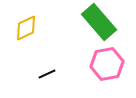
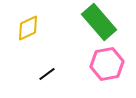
yellow diamond: moved 2 px right
black line: rotated 12 degrees counterclockwise
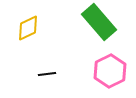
pink hexagon: moved 3 px right, 7 px down; rotated 16 degrees counterclockwise
black line: rotated 30 degrees clockwise
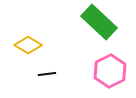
green rectangle: rotated 6 degrees counterclockwise
yellow diamond: moved 17 px down; rotated 56 degrees clockwise
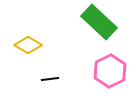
black line: moved 3 px right, 5 px down
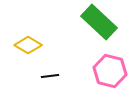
pink hexagon: rotated 20 degrees counterclockwise
black line: moved 3 px up
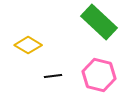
pink hexagon: moved 11 px left, 4 px down
black line: moved 3 px right
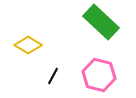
green rectangle: moved 2 px right
black line: rotated 54 degrees counterclockwise
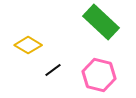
black line: moved 6 px up; rotated 24 degrees clockwise
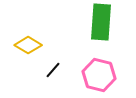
green rectangle: rotated 51 degrees clockwise
black line: rotated 12 degrees counterclockwise
